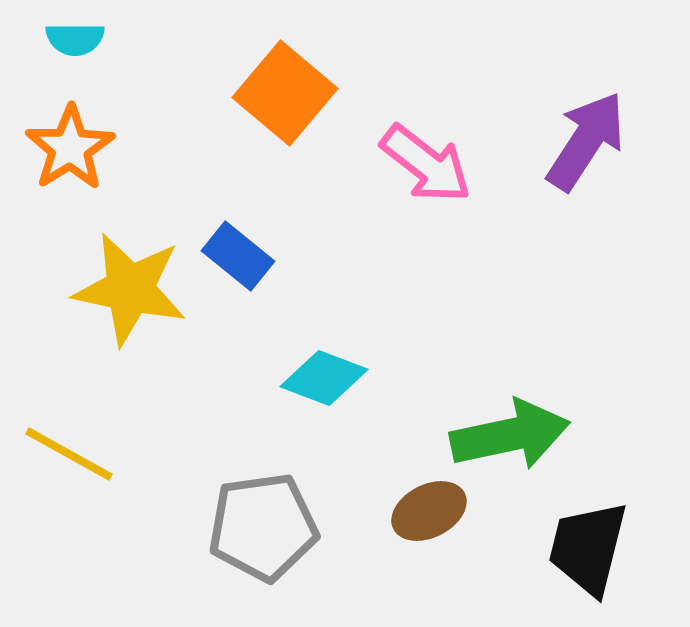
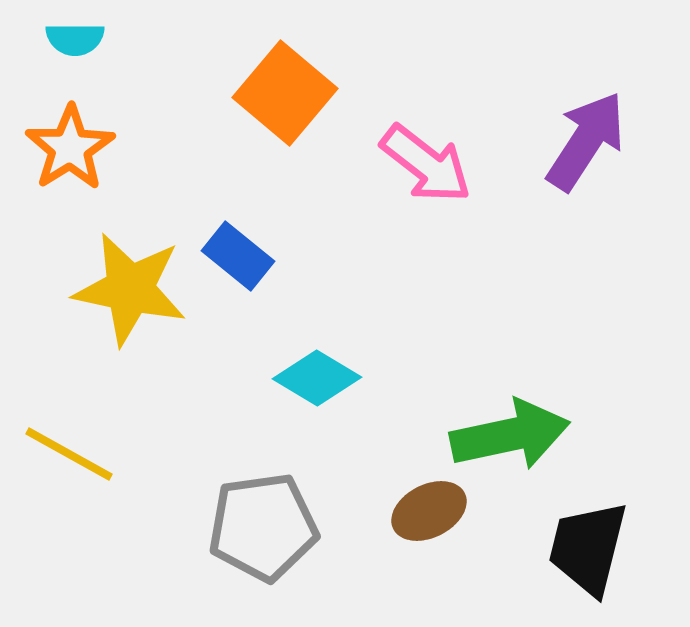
cyan diamond: moved 7 px left; rotated 10 degrees clockwise
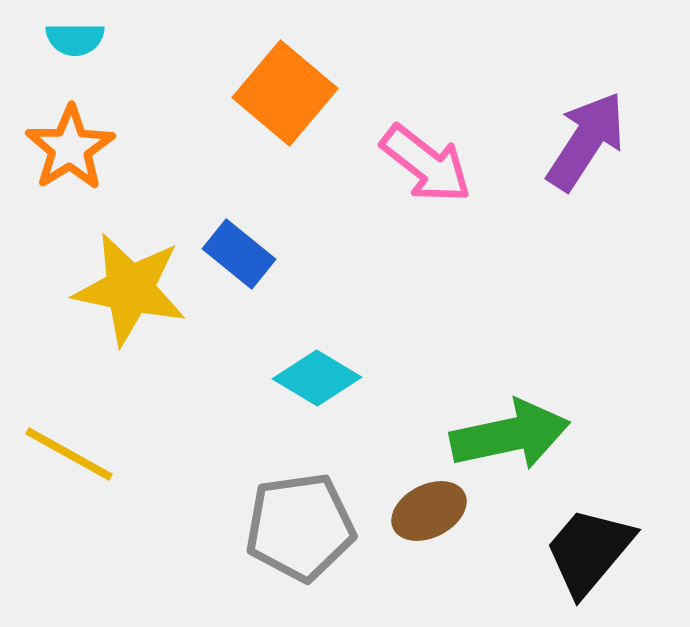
blue rectangle: moved 1 px right, 2 px up
gray pentagon: moved 37 px right
black trapezoid: moved 1 px right, 3 px down; rotated 26 degrees clockwise
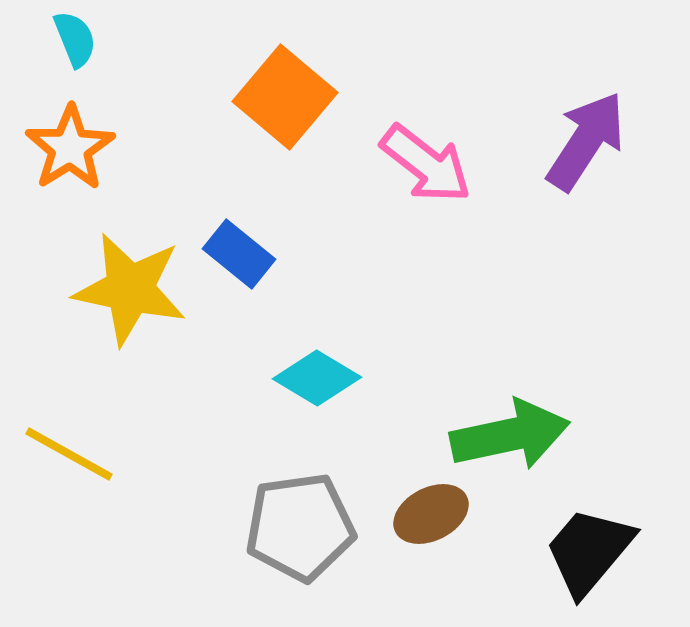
cyan semicircle: rotated 112 degrees counterclockwise
orange square: moved 4 px down
brown ellipse: moved 2 px right, 3 px down
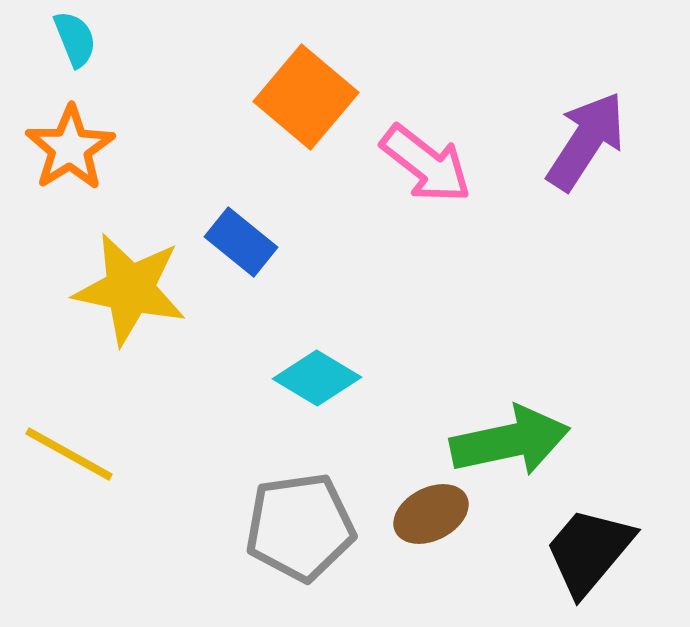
orange square: moved 21 px right
blue rectangle: moved 2 px right, 12 px up
green arrow: moved 6 px down
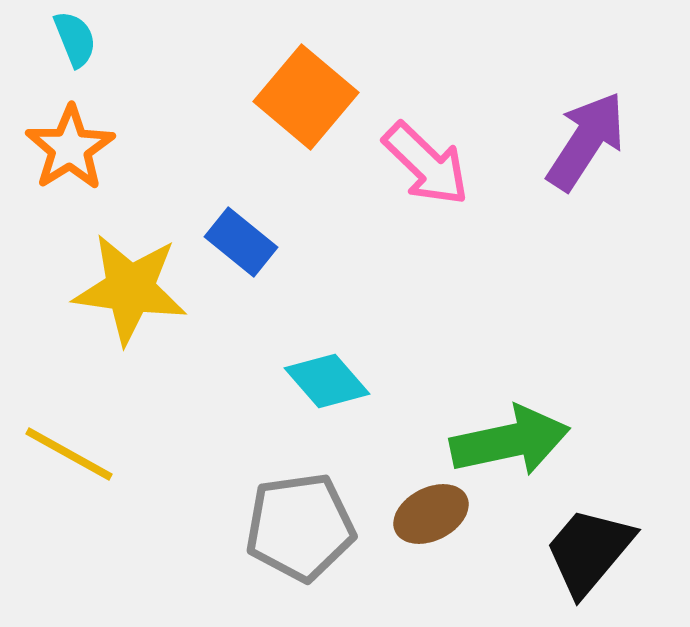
pink arrow: rotated 6 degrees clockwise
yellow star: rotated 4 degrees counterclockwise
cyan diamond: moved 10 px right, 3 px down; rotated 18 degrees clockwise
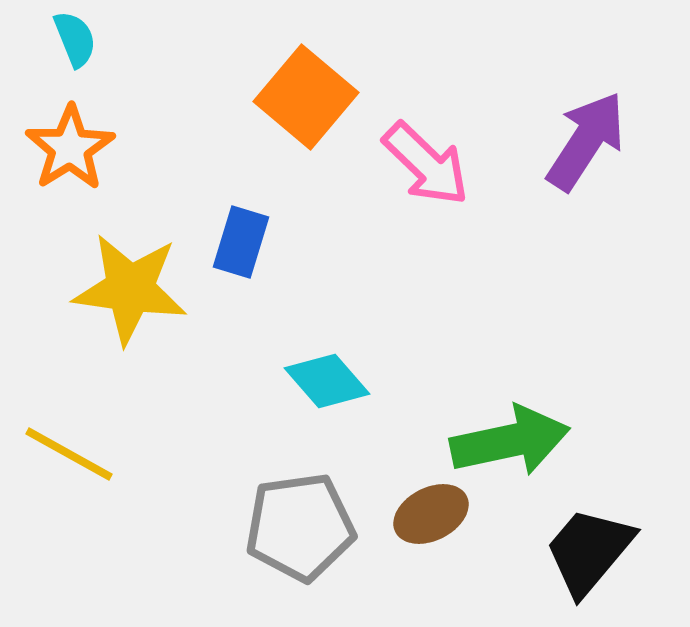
blue rectangle: rotated 68 degrees clockwise
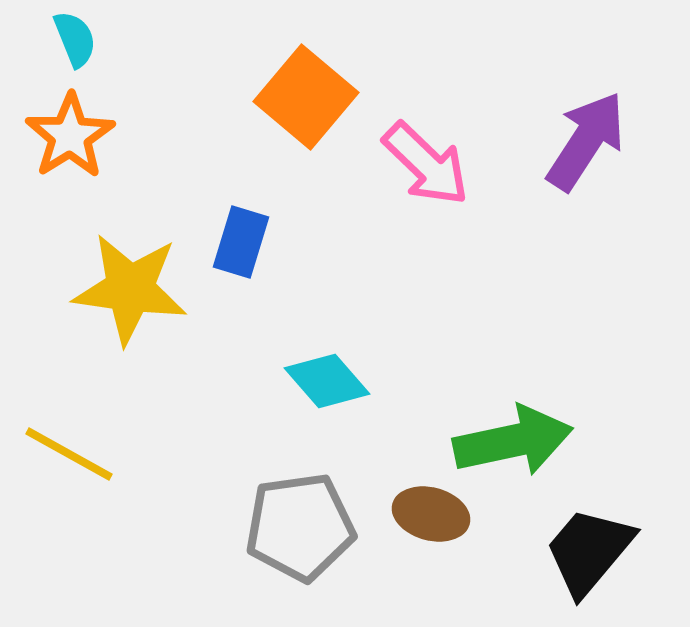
orange star: moved 12 px up
green arrow: moved 3 px right
brown ellipse: rotated 42 degrees clockwise
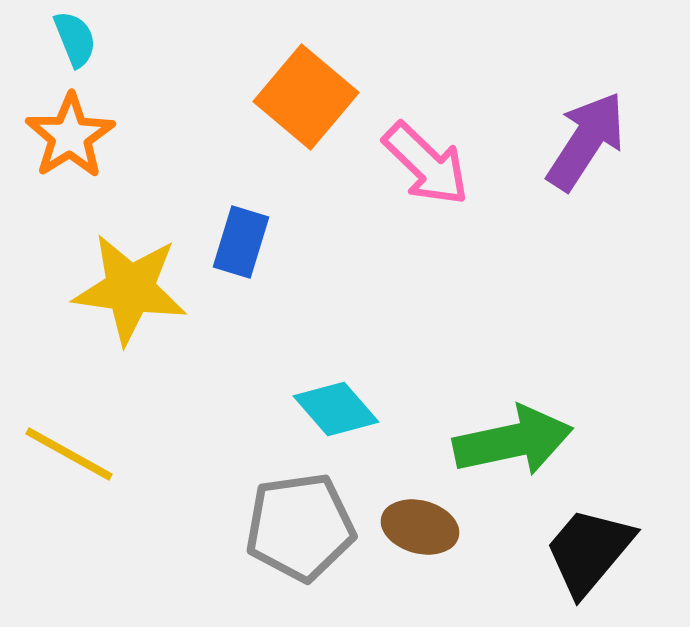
cyan diamond: moved 9 px right, 28 px down
brown ellipse: moved 11 px left, 13 px down
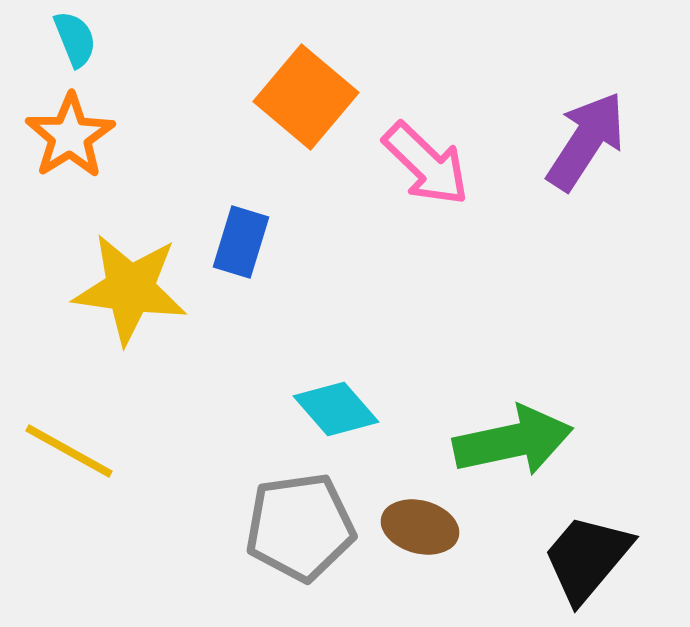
yellow line: moved 3 px up
black trapezoid: moved 2 px left, 7 px down
